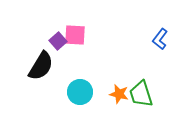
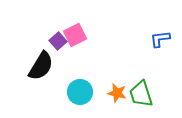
pink square: rotated 30 degrees counterclockwise
blue L-shape: rotated 45 degrees clockwise
orange star: moved 2 px left, 1 px up
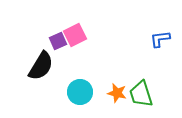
purple square: rotated 18 degrees clockwise
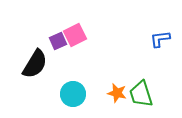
black semicircle: moved 6 px left, 2 px up
cyan circle: moved 7 px left, 2 px down
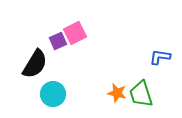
pink square: moved 2 px up
blue L-shape: moved 18 px down; rotated 15 degrees clockwise
cyan circle: moved 20 px left
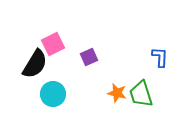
pink square: moved 22 px left, 11 px down
purple square: moved 31 px right, 16 px down
blue L-shape: rotated 85 degrees clockwise
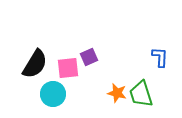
pink square: moved 15 px right, 24 px down; rotated 20 degrees clockwise
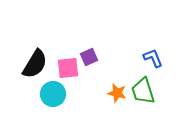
blue L-shape: moved 7 px left, 1 px down; rotated 25 degrees counterclockwise
green trapezoid: moved 2 px right, 3 px up
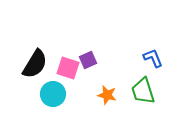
purple square: moved 1 px left, 3 px down
pink square: rotated 25 degrees clockwise
orange star: moved 10 px left, 2 px down
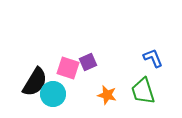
purple square: moved 2 px down
black semicircle: moved 18 px down
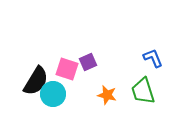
pink square: moved 1 px left, 1 px down
black semicircle: moved 1 px right, 1 px up
